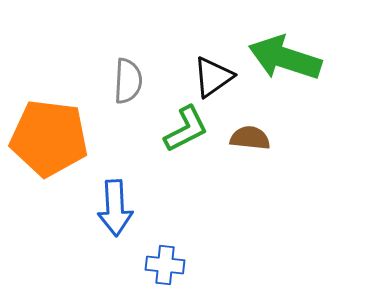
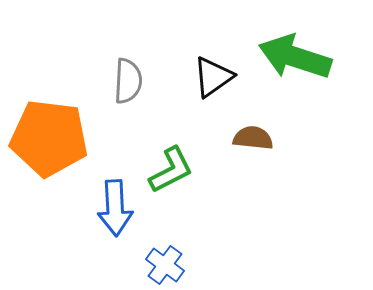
green arrow: moved 10 px right, 1 px up
green L-shape: moved 15 px left, 41 px down
brown semicircle: moved 3 px right
blue cross: rotated 30 degrees clockwise
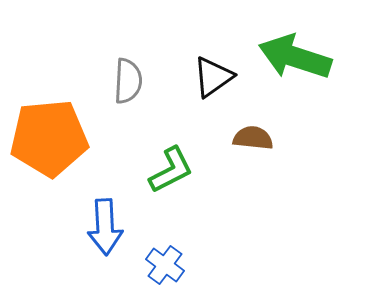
orange pentagon: rotated 12 degrees counterclockwise
blue arrow: moved 10 px left, 19 px down
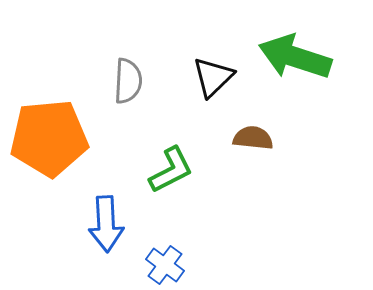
black triangle: rotated 9 degrees counterclockwise
blue arrow: moved 1 px right, 3 px up
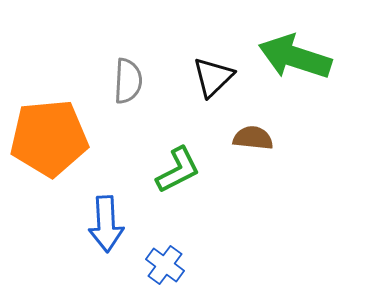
green L-shape: moved 7 px right
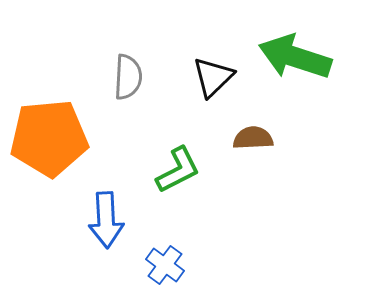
gray semicircle: moved 4 px up
brown semicircle: rotated 9 degrees counterclockwise
blue arrow: moved 4 px up
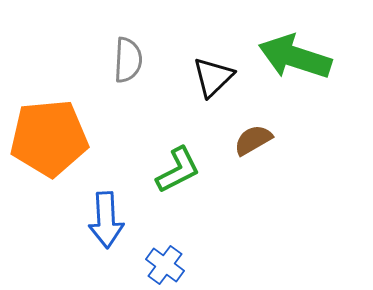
gray semicircle: moved 17 px up
brown semicircle: moved 2 px down; rotated 27 degrees counterclockwise
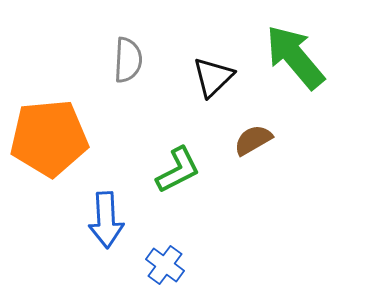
green arrow: rotated 32 degrees clockwise
